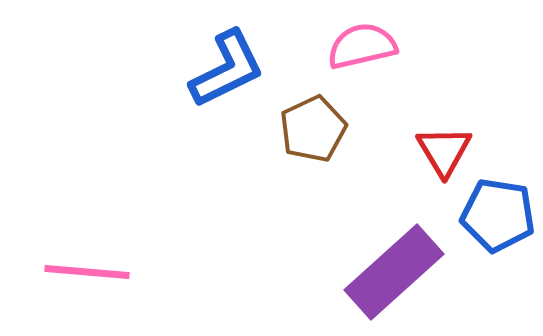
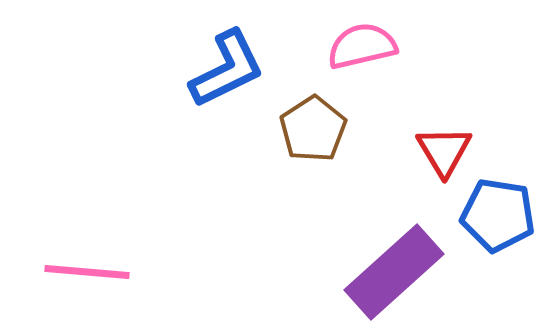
brown pentagon: rotated 8 degrees counterclockwise
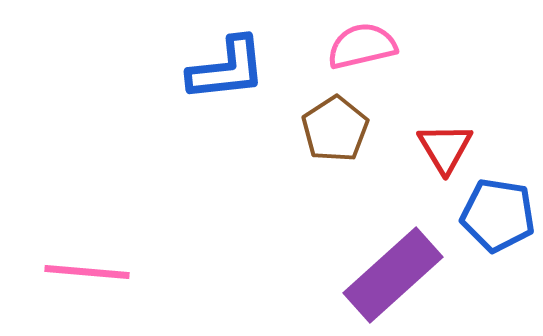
blue L-shape: rotated 20 degrees clockwise
brown pentagon: moved 22 px right
red triangle: moved 1 px right, 3 px up
purple rectangle: moved 1 px left, 3 px down
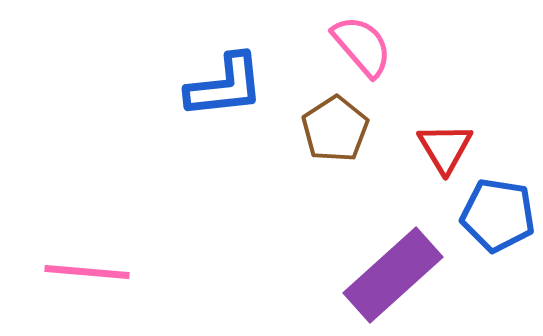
pink semicircle: rotated 62 degrees clockwise
blue L-shape: moved 2 px left, 17 px down
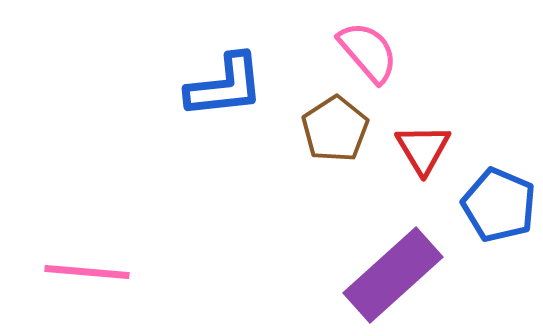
pink semicircle: moved 6 px right, 6 px down
red triangle: moved 22 px left, 1 px down
blue pentagon: moved 1 px right, 10 px up; rotated 14 degrees clockwise
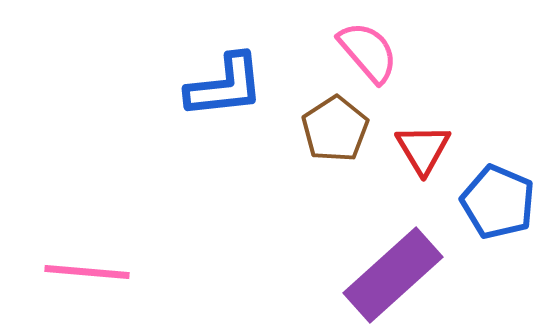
blue pentagon: moved 1 px left, 3 px up
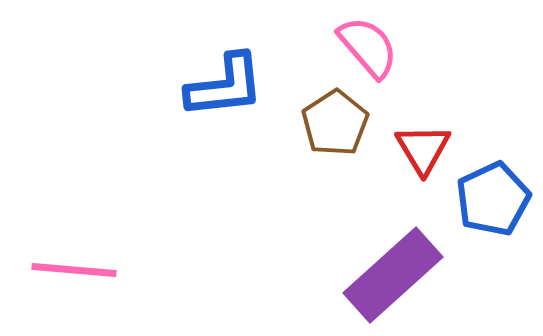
pink semicircle: moved 5 px up
brown pentagon: moved 6 px up
blue pentagon: moved 5 px left, 3 px up; rotated 24 degrees clockwise
pink line: moved 13 px left, 2 px up
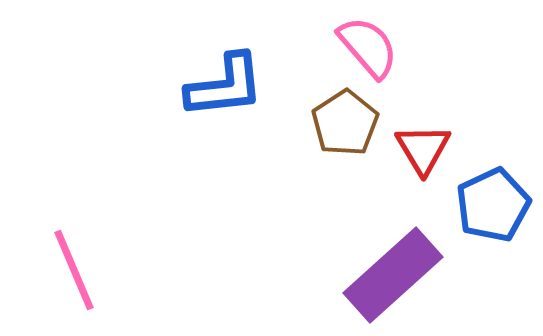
brown pentagon: moved 10 px right
blue pentagon: moved 6 px down
pink line: rotated 62 degrees clockwise
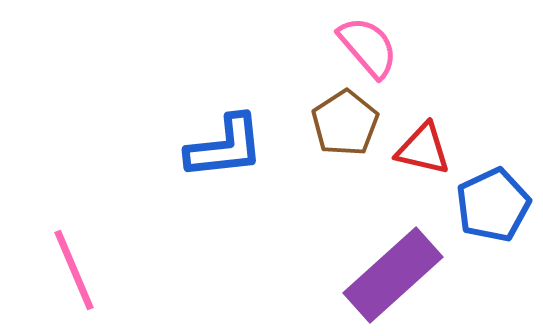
blue L-shape: moved 61 px down
red triangle: rotated 46 degrees counterclockwise
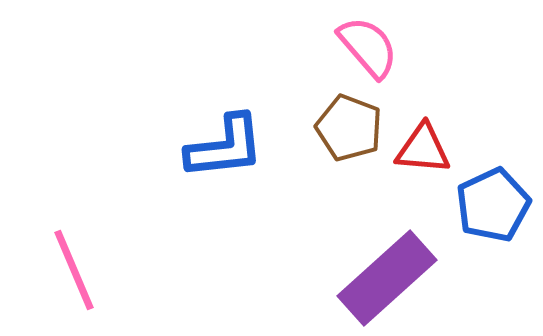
brown pentagon: moved 4 px right, 5 px down; rotated 18 degrees counterclockwise
red triangle: rotated 8 degrees counterclockwise
purple rectangle: moved 6 px left, 3 px down
